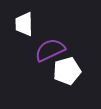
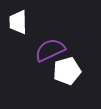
white trapezoid: moved 6 px left, 2 px up
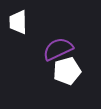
purple semicircle: moved 8 px right, 1 px up
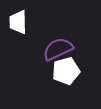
white pentagon: moved 1 px left
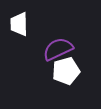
white trapezoid: moved 1 px right, 2 px down
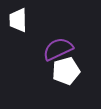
white trapezoid: moved 1 px left, 4 px up
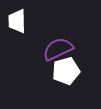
white trapezoid: moved 1 px left, 1 px down
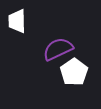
white pentagon: moved 8 px right, 1 px down; rotated 20 degrees counterclockwise
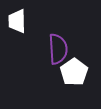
purple semicircle: rotated 112 degrees clockwise
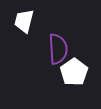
white trapezoid: moved 7 px right; rotated 15 degrees clockwise
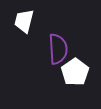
white pentagon: moved 1 px right
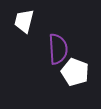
white pentagon: rotated 16 degrees counterclockwise
